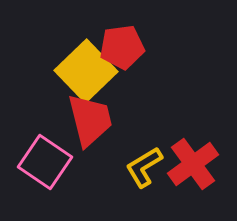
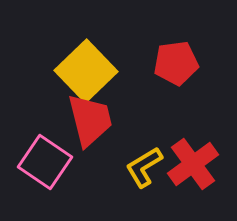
red pentagon: moved 54 px right, 16 px down
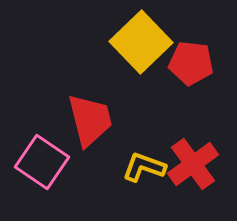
red pentagon: moved 15 px right; rotated 15 degrees clockwise
yellow square: moved 55 px right, 29 px up
pink square: moved 3 px left
yellow L-shape: rotated 51 degrees clockwise
